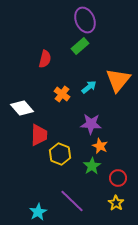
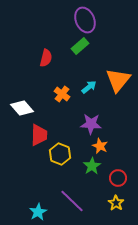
red semicircle: moved 1 px right, 1 px up
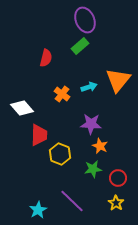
cyan arrow: rotated 21 degrees clockwise
green star: moved 1 px right, 3 px down; rotated 24 degrees clockwise
cyan star: moved 2 px up
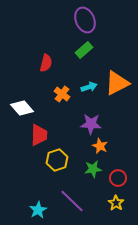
green rectangle: moved 4 px right, 4 px down
red semicircle: moved 5 px down
orange triangle: moved 1 px left, 3 px down; rotated 24 degrees clockwise
yellow hexagon: moved 3 px left, 6 px down; rotated 20 degrees clockwise
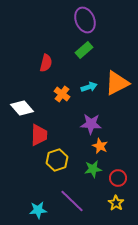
cyan star: rotated 24 degrees clockwise
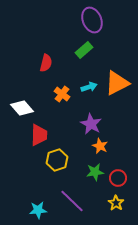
purple ellipse: moved 7 px right
purple star: rotated 25 degrees clockwise
green star: moved 2 px right, 3 px down
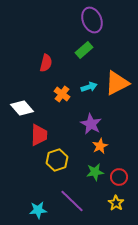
orange star: rotated 21 degrees clockwise
red circle: moved 1 px right, 1 px up
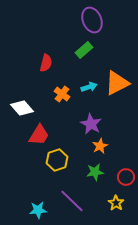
red trapezoid: rotated 30 degrees clockwise
red circle: moved 7 px right
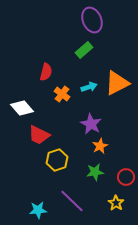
red semicircle: moved 9 px down
red trapezoid: rotated 85 degrees clockwise
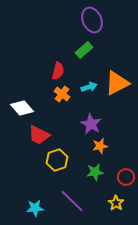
red semicircle: moved 12 px right, 1 px up
orange star: rotated 14 degrees clockwise
cyan star: moved 3 px left, 2 px up
